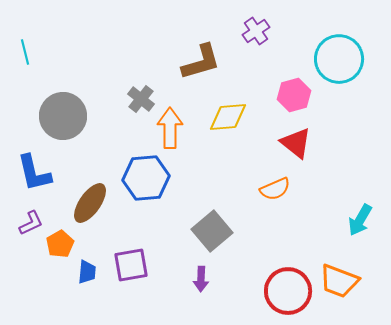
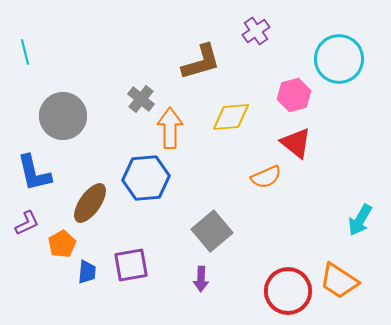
yellow diamond: moved 3 px right
orange semicircle: moved 9 px left, 12 px up
purple L-shape: moved 4 px left
orange pentagon: moved 2 px right
orange trapezoid: rotated 12 degrees clockwise
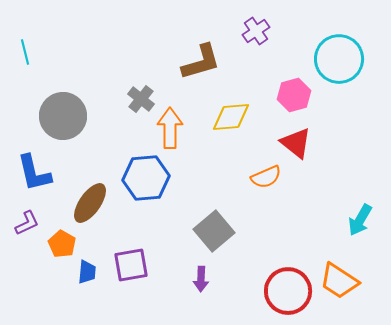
gray square: moved 2 px right
orange pentagon: rotated 12 degrees counterclockwise
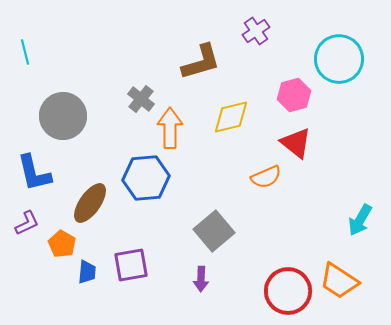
yellow diamond: rotated 9 degrees counterclockwise
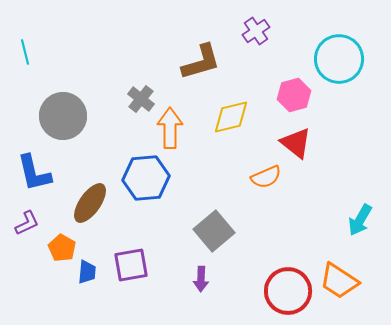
orange pentagon: moved 4 px down
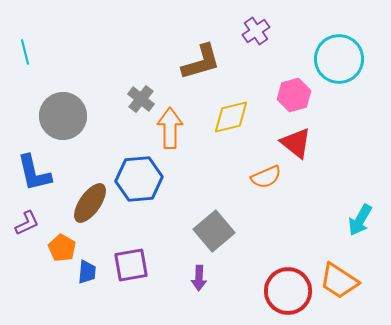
blue hexagon: moved 7 px left, 1 px down
purple arrow: moved 2 px left, 1 px up
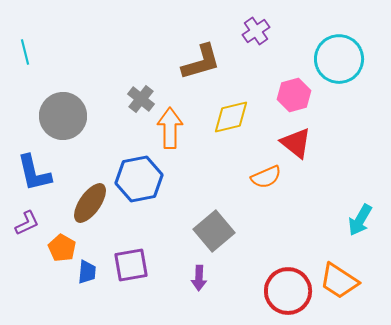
blue hexagon: rotated 6 degrees counterclockwise
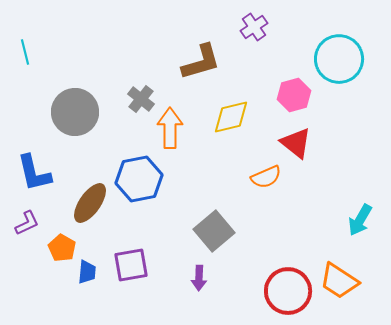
purple cross: moved 2 px left, 4 px up
gray circle: moved 12 px right, 4 px up
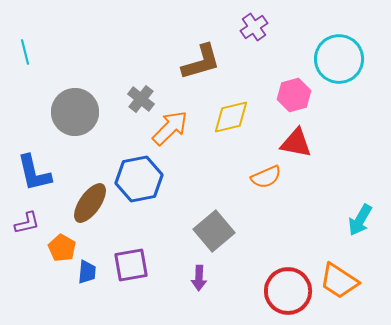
orange arrow: rotated 45 degrees clockwise
red triangle: rotated 28 degrees counterclockwise
purple L-shape: rotated 12 degrees clockwise
